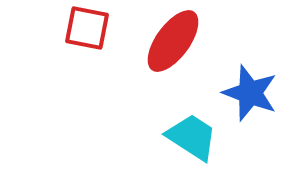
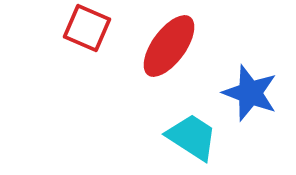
red square: rotated 12 degrees clockwise
red ellipse: moved 4 px left, 5 px down
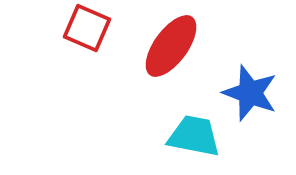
red ellipse: moved 2 px right
cyan trapezoid: moved 2 px right, 1 px up; rotated 22 degrees counterclockwise
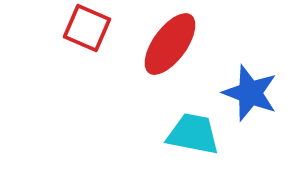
red ellipse: moved 1 px left, 2 px up
cyan trapezoid: moved 1 px left, 2 px up
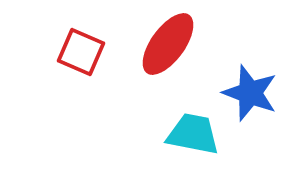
red square: moved 6 px left, 24 px down
red ellipse: moved 2 px left
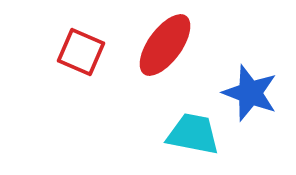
red ellipse: moved 3 px left, 1 px down
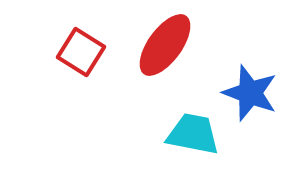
red square: rotated 9 degrees clockwise
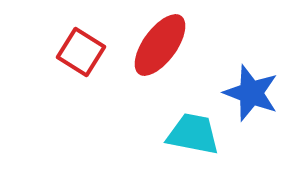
red ellipse: moved 5 px left
blue star: moved 1 px right
